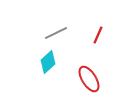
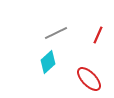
red ellipse: rotated 12 degrees counterclockwise
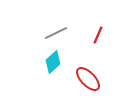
cyan diamond: moved 5 px right
red ellipse: moved 1 px left
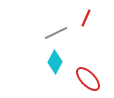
red line: moved 12 px left, 17 px up
cyan diamond: moved 2 px right; rotated 20 degrees counterclockwise
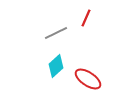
cyan diamond: moved 1 px right, 4 px down; rotated 20 degrees clockwise
red ellipse: rotated 12 degrees counterclockwise
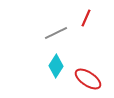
cyan diamond: rotated 15 degrees counterclockwise
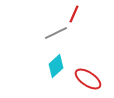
red line: moved 12 px left, 4 px up
cyan diamond: rotated 15 degrees clockwise
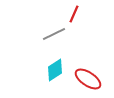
gray line: moved 2 px left, 1 px down
cyan diamond: moved 1 px left, 4 px down; rotated 10 degrees clockwise
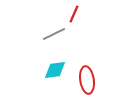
cyan diamond: rotated 25 degrees clockwise
red ellipse: moved 1 px left, 1 px down; rotated 48 degrees clockwise
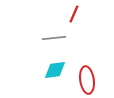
gray line: moved 4 px down; rotated 20 degrees clockwise
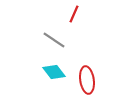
gray line: moved 2 px down; rotated 40 degrees clockwise
cyan diamond: moved 1 px left, 2 px down; rotated 60 degrees clockwise
